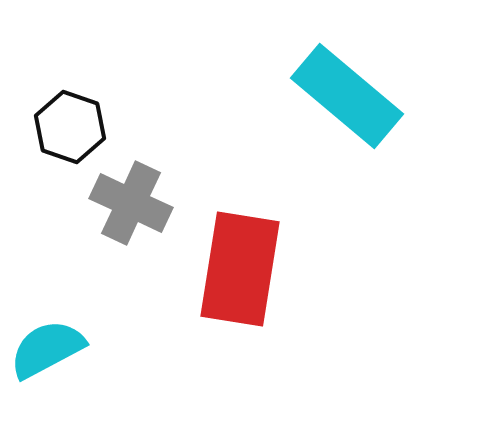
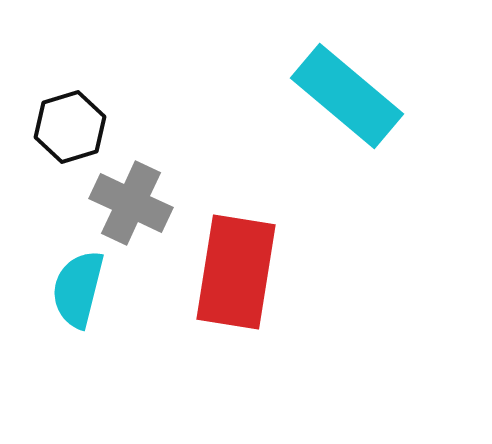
black hexagon: rotated 24 degrees clockwise
red rectangle: moved 4 px left, 3 px down
cyan semicircle: moved 31 px right, 60 px up; rotated 48 degrees counterclockwise
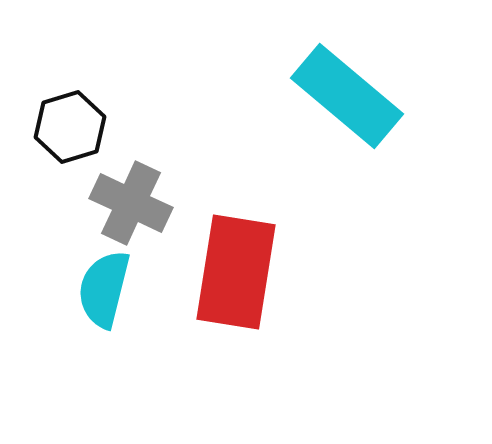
cyan semicircle: moved 26 px right
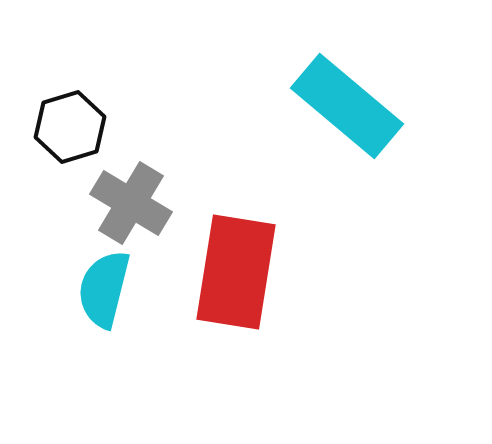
cyan rectangle: moved 10 px down
gray cross: rotated 6 degrees clockwise
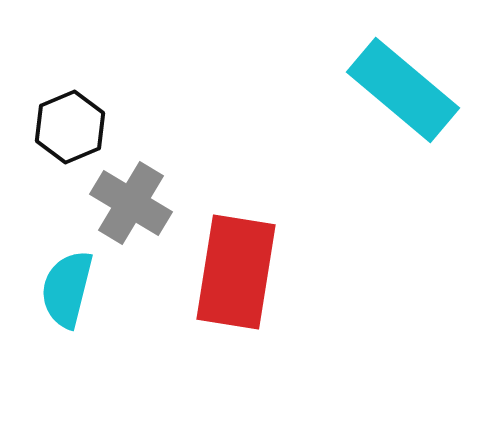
cyan rectangle: moved 56 px right, 16 px up
black hexagon: rotated 6 degrees counterclockwise
cyan semicircle: moved 37 px left
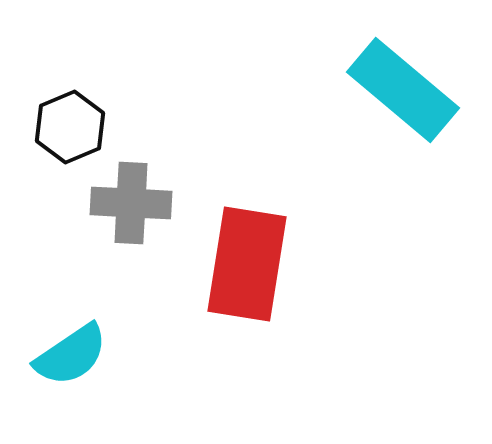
gray cross: rotated 28 degrees counterclockwise
red rectangle: moved 11 px right, 8 px up
cyan semicircle: moved 4 px right, 66 px down; rotated 138 degrees counterclockwise
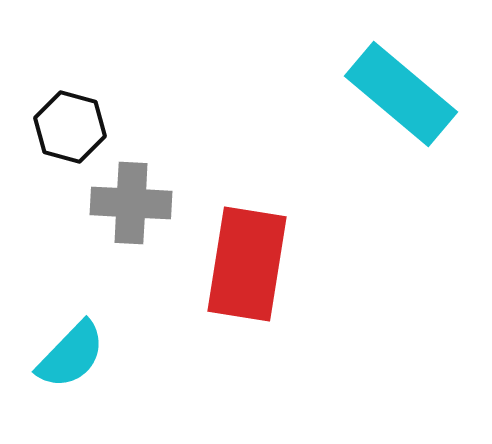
cyan rectangle: moved 2 px left, 4 px down
black hexagon: rotated 22 degrees counterclockwise
cyan semicircle: rotated 12 degrees counterclockwise
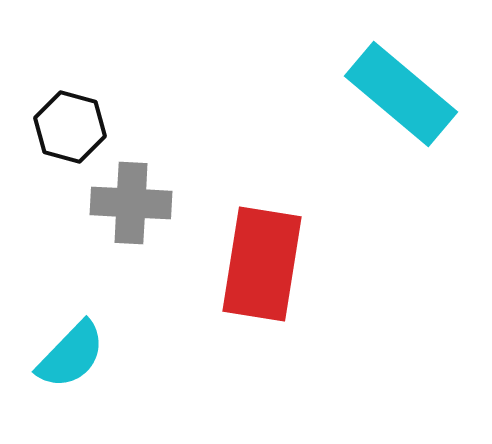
red rectangle: moved 15 px right
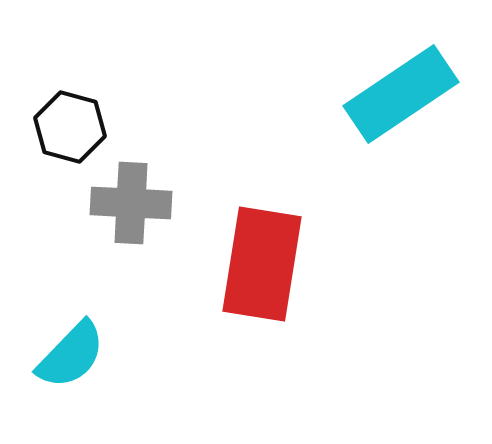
cyan rectangle: rotated 74 degrees counterclockwise
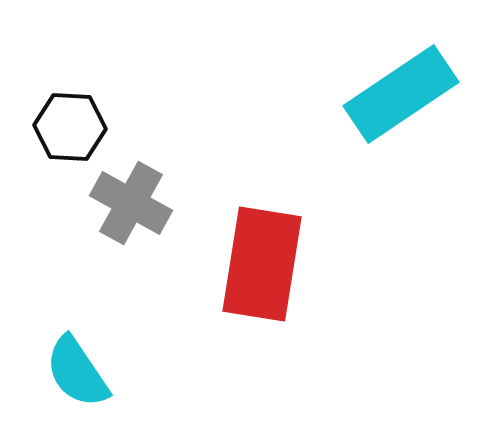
black hexagon: rotated 12 degrees counterclockwise
gray cross: rotated 26 degrees clockwise
cyan semicircle: moved 6 px right, 17 px down; rotated 102 degrees clockwise
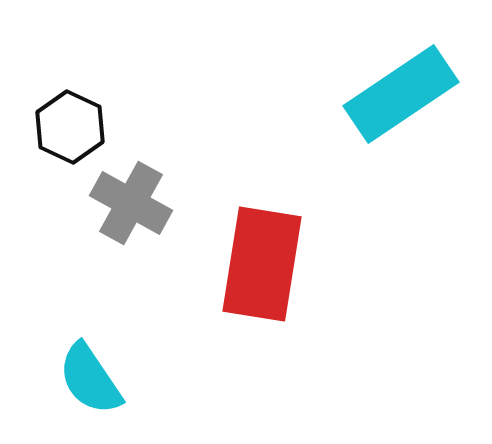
black hexagon: rotated 22 degrees clockwise
cyan semicircle: moved 13 px right, 7 px down
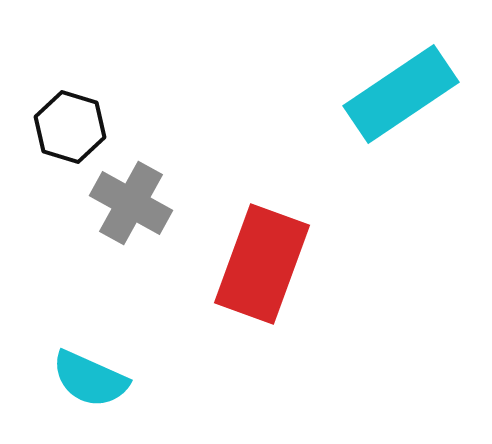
black hexagon: rotated 8 degrees counterclockwise
red rectangle: rotated 11 degrees clockwise
cyan semicircle: rotated 32 degrees counterclockwise
